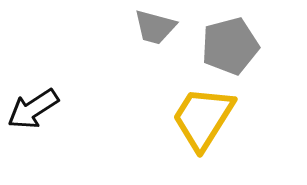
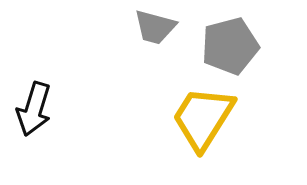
black arrow: moved 1 px right; rotated 40 degrees counterclockwise
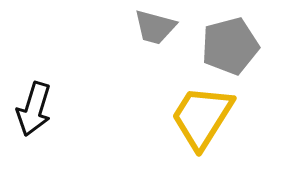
yellow trapezoid: moved 1 px left, 1 px up
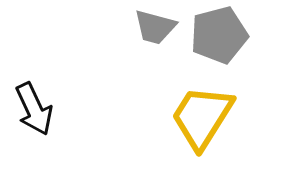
gray pentagon: moved 11 px left, 11 px up
black arrow: rotated 42 degrees counterclockwise
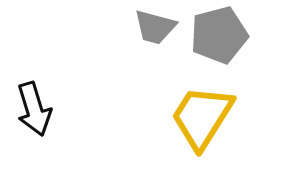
black arrow: rotated 8 degrees clockwise
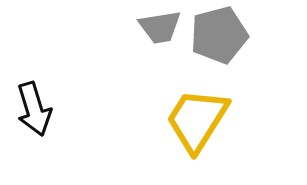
gray trapezoid: moved 5 px right; rotated 24 degrees counterclockwise
yellow trapezoid: moved 5 px left, 3 px down
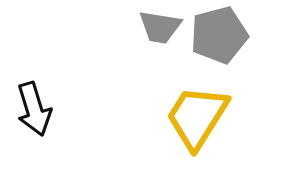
gray trapezoid: rotated 18 degrees clockwise
yellow trapezoid: moved 3 px up
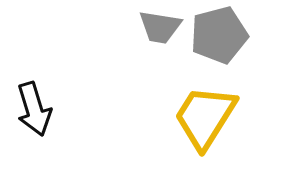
yellow trapezoid: moved 8 px right
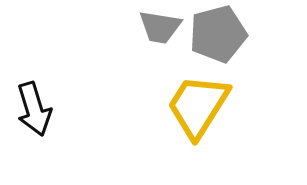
gray pentagon: moved 1 px left, 1 px up
yellow trapezoid: moved 7 px left, 11 px up
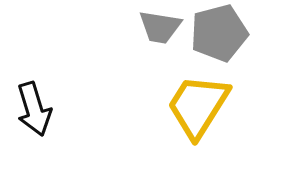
gray pentagon: moved 1 px right, 1 px up
